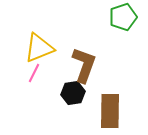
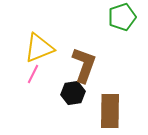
green pentagon: moved 1 px left
pink line: moved 1 px left, 1 px down
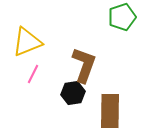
yellow triangle: moved 12 px left, 6 px up
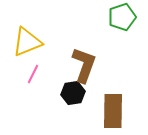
brown rectangle: moved 3 px right
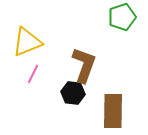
black hexagon: rotated 15 degrees clockwise
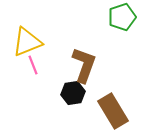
pink line: moved 9 px up; rotated 48 degrees counterclockwise
black hexagon: rotated 15 degrees counterclockwise
brown rectangle: rotated 32 degrees counterclockwise
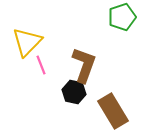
yellow triangle: rotated 24 degrees counterclockwise
pink line: moved 8 px right
black hexagon: moved 1 px right, 1 px up; rotated 20 degrees clockwise
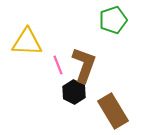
green pentagon: moved 9 px left, 3 px down
yellow triangle: rotated 48 degrees clockwise
pink line: moved 17 px right
black hexagon: rotated 15 degrees clockwise
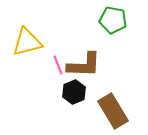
green pentagon: rotated 28 degrees clockwise
yellow triangle: rotated 16 degrees counterclockwise
brown L-shape: rotated 72 degrees clockwise
black hexagon: rotated 10 degrees clockwise
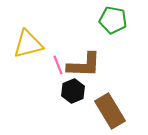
yellow triangle: moved 1 px right, 2 px down
black hexagon: moved 1 px left, 1 px up
brown rectangle: moved 3 px left
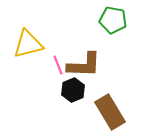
black hexagon: moved 1 px up
brown rectangle: moved 1 px down
